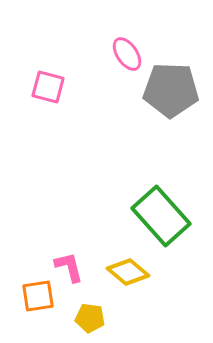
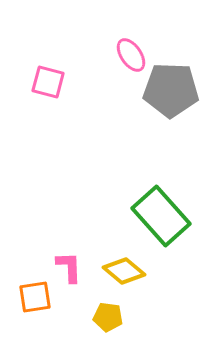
pink ellipse: moved 4 px right, 1 px down
pink square: moved 5 px up
pink L-shape: rotated 12 degrees clockwise
yellow diamond: moved 4 px left, 1 px up
orange square: moved 3 px left, 1 px down
yellow pentagon: moved 18 px right, 1 px up
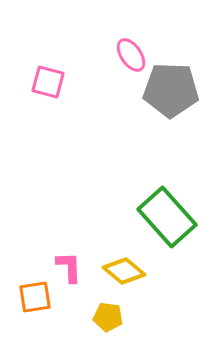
green rectangle: moved 6 px right, 1 px down
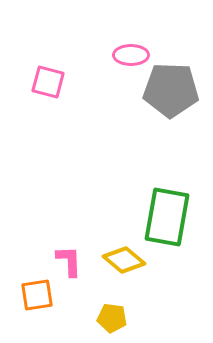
pink ellipse: rotated 56 degrees counterclockwise
green rectangle: rotated 52 degrees clockwise
pink L-shape: moved 6 px up
yellow diamond: moved 11 px up
orange square: moved 2 px right, 2 px up
yellow pentagon: moved 4 px right, 1 px down
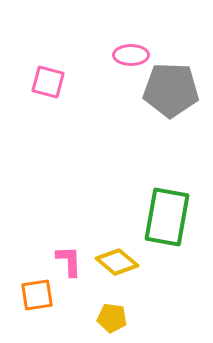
yellow diamond: moved 7 px left, 2 px down
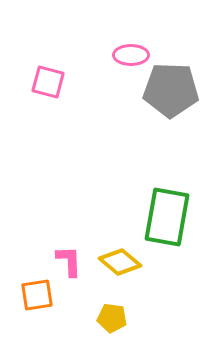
yellow diamond: moved 3 px right
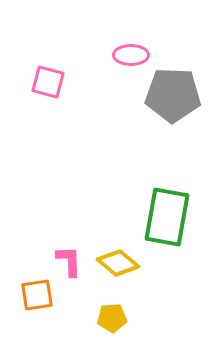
gray pentagon: moved 2 px right, 5 px down
yellow diamond: moved 2 px left, 1 px down
yellow pentagon: rotated 12 degrees counterclockwise
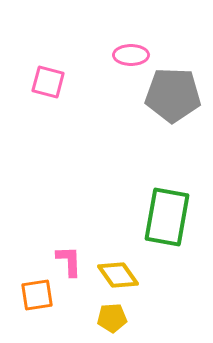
yellow diamond: moved 12 px down; rotated 15 degrees clockwise
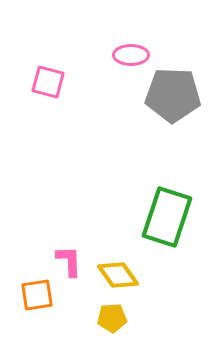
green rectangle: rotated 8 degrees clockwise
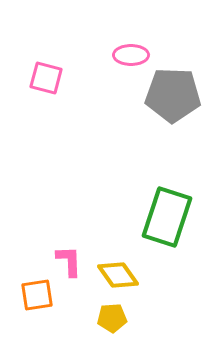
pink square: moved 2 px left, 4 px up
